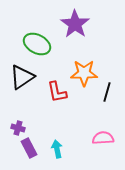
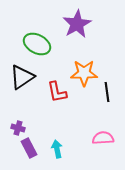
purple star: moved 2 px right; rotated 8 degrees clockwise
black line: rotated 24 degrees counterclockwise
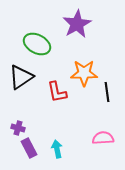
black triangle: moved 1 px left
